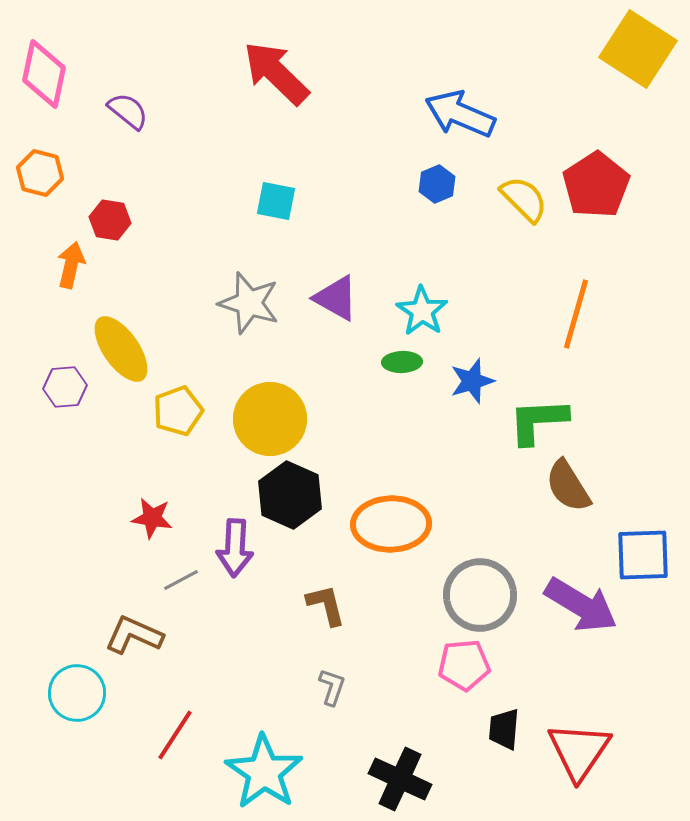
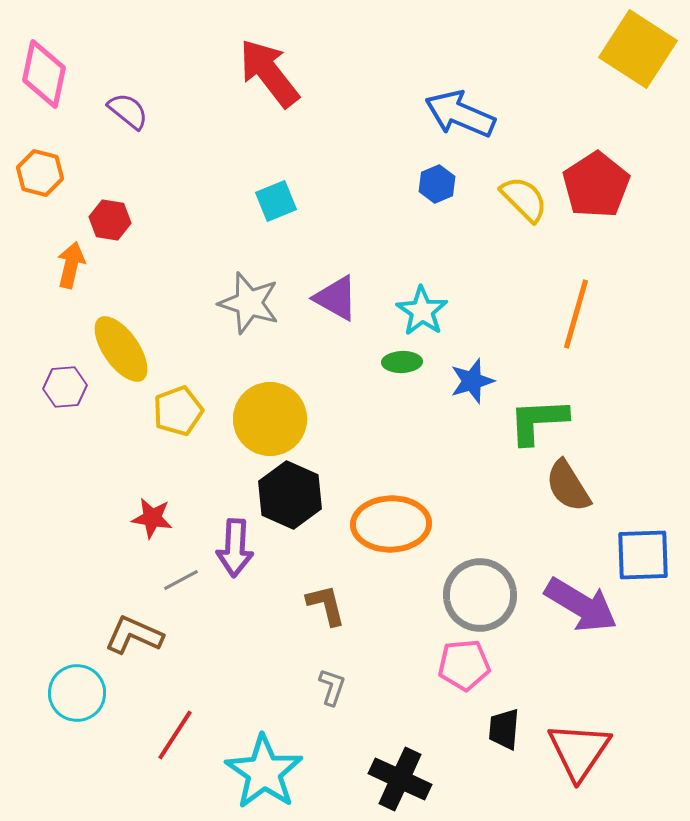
red arrow at (276, 73): moved 7 px left; rotated 8 degrees clockwise
cyan square at (276, 201): rotated 33 degrees counterclockwise
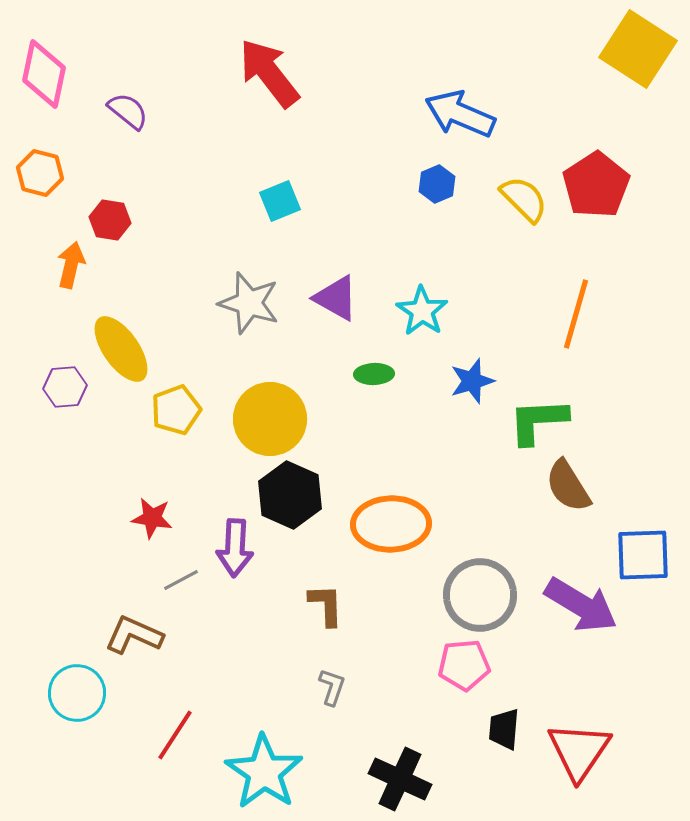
cyan square at (276, 201): moved 4 px right
green ellipse at (402, 362): moved 28 px left, 12 px down
yellow pentagon at (178, 411): moved 2 px left, 1 px up
brown L-shape at (326, 605): rotated 12 degrees clockwise
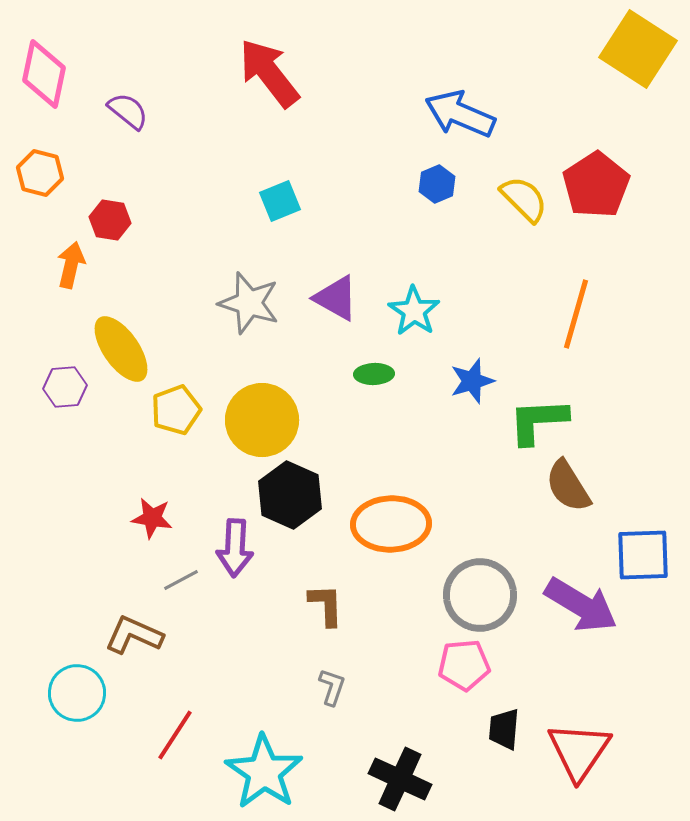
cyan star at (422, 311): moved 8 px left
yellow circle at (270, 419): moved 8 px left, 1 px down
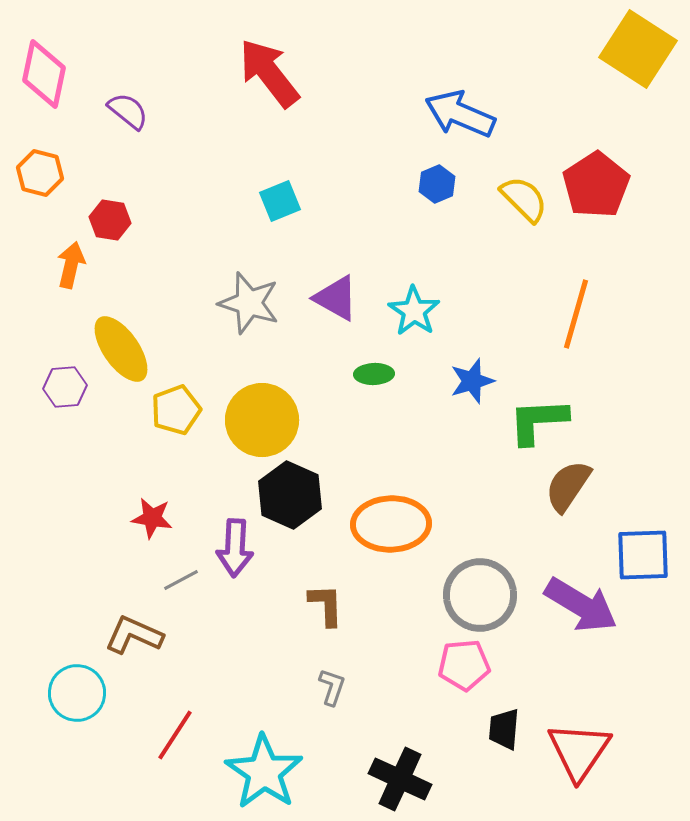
brown semicircle at (568, 486): rotated 66 degrees clockwise
